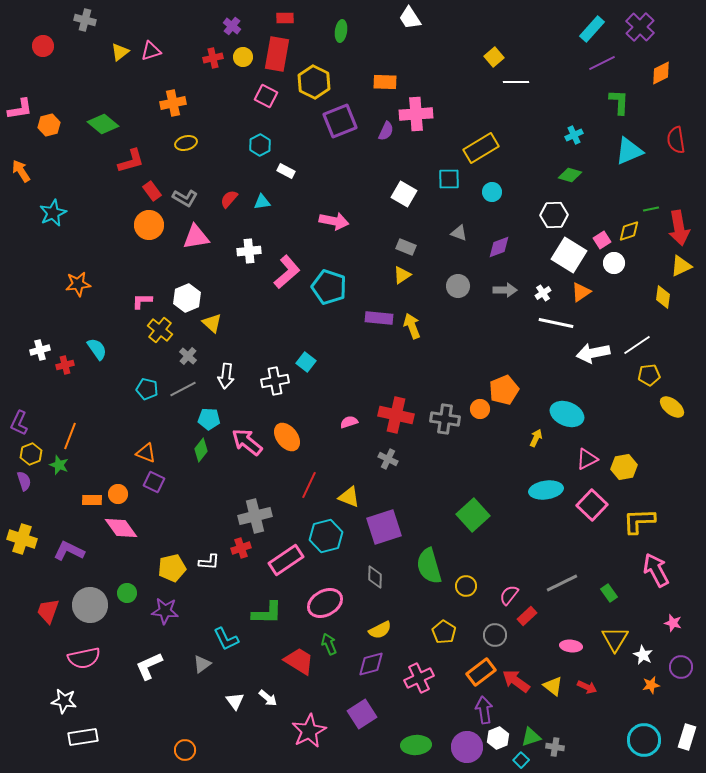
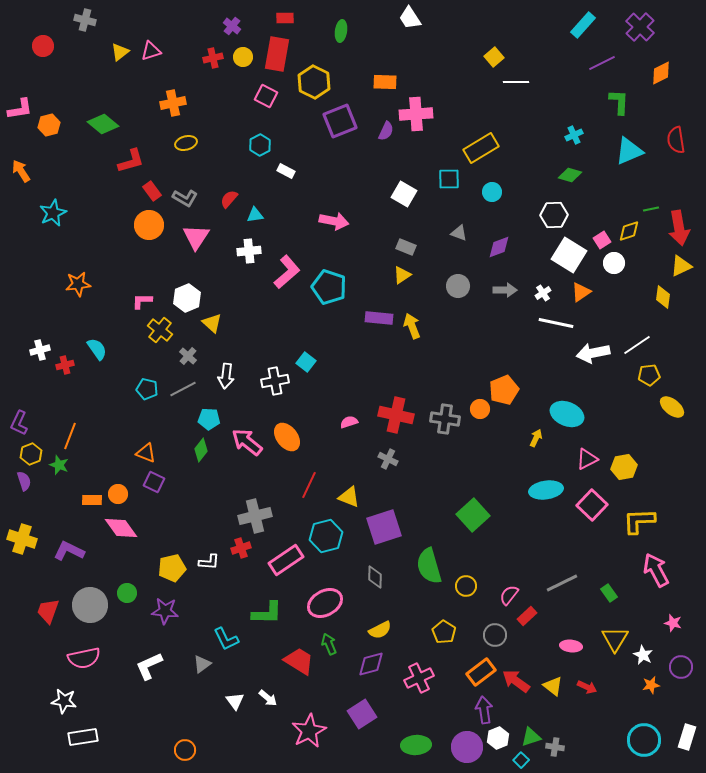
cyan rectangle at (592, 29): moved 9 px left, 4 px up
cyan triangle at (262, 202): moved 7 px left, 13 px down
pink triangle at (196, 237): rotated 48 degrees counterclockwise
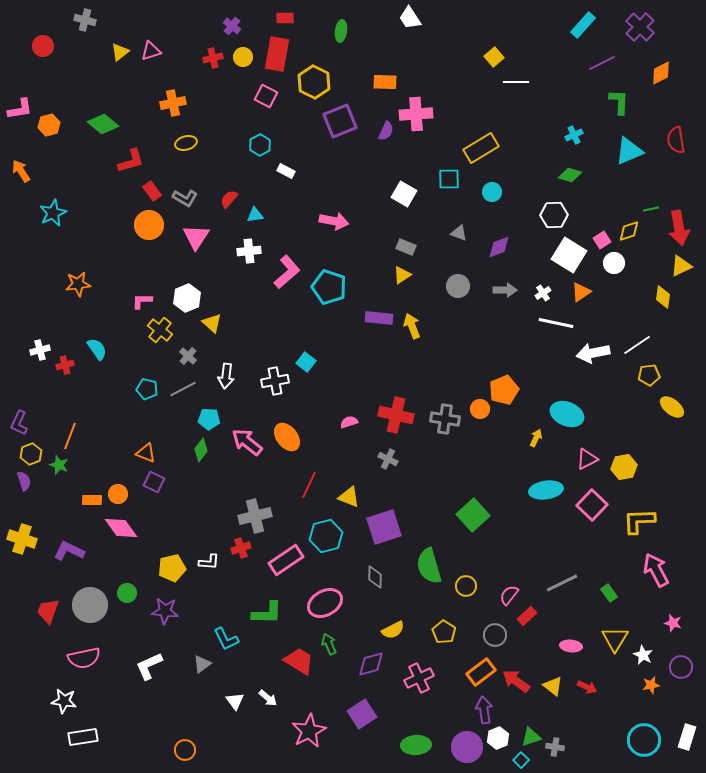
yellow semicircle at (380, 630): moved 13 px right
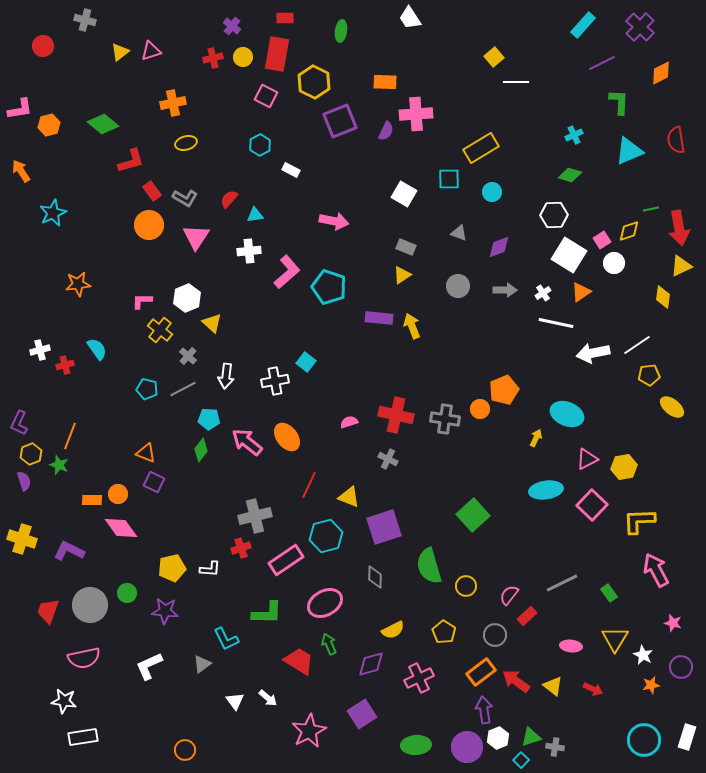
white rectangle at (286, 171): moved 5 px right, 1 px up
white L-shape at (209, 562): moved 1 px right, 7 px down
red arrow at (587, 687): moved 6 px right, 2 px down
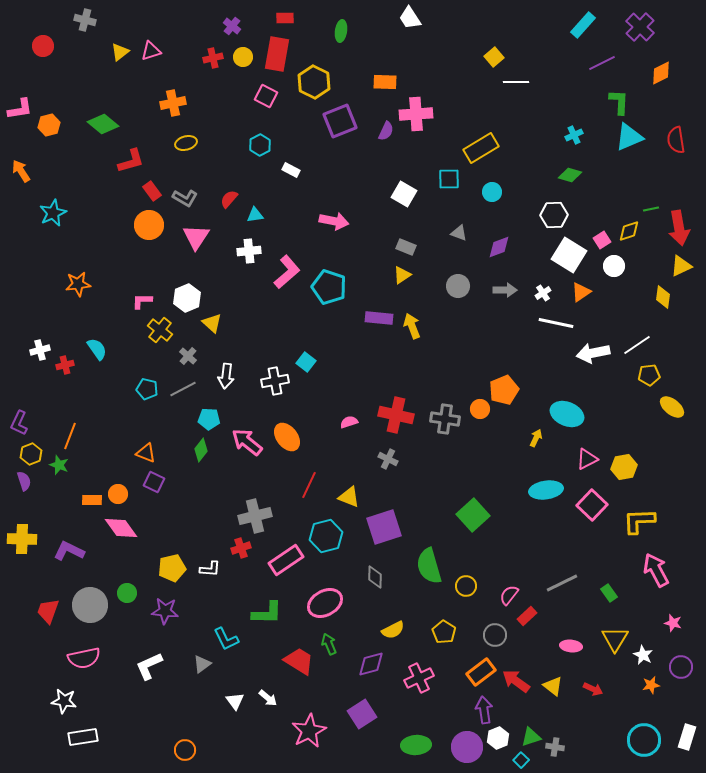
cyan triangle at (629, 151): moved 14 px up
white circle at (614, 263): moved 3 px down
yellow cross at (22, 539): rotated 16 degrees counterclockwise
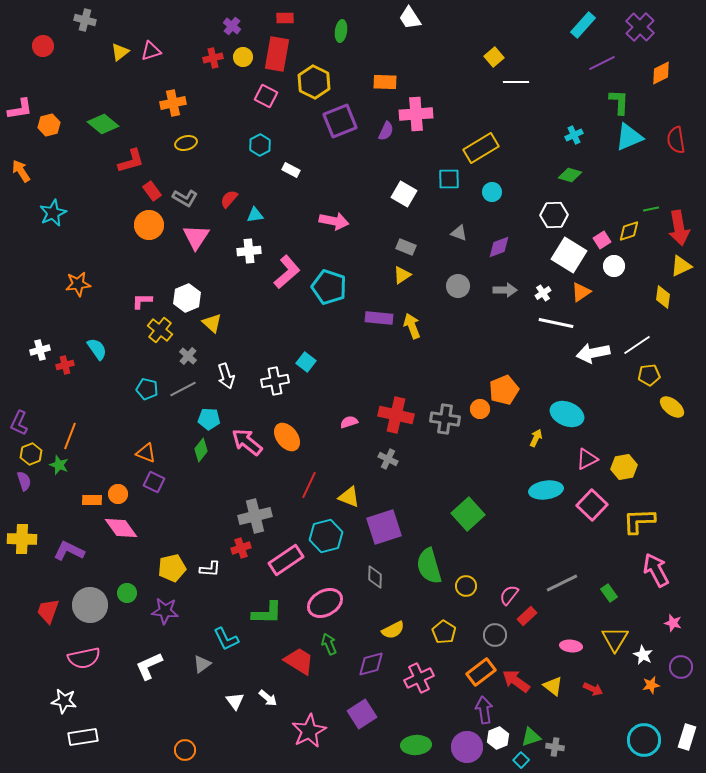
white arrow at (226, 376): rotated 25 degrees counterclockwise
green square at (473, 515): moved 5 px left, 1 px up
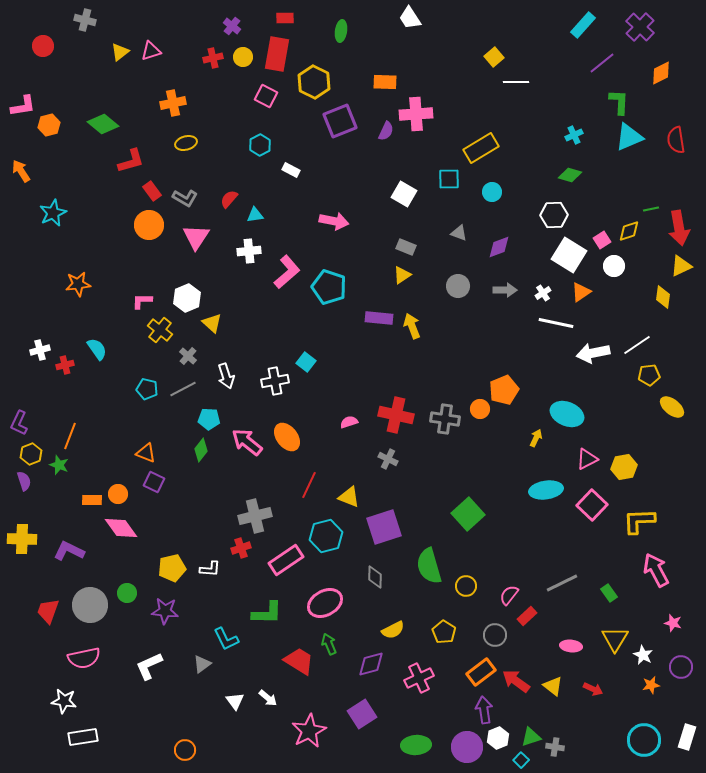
purple line at (602, 63): rotated 12 degrees counterclockwise
pink L-shape at (20, 109): moved 3 px right, 3 px up
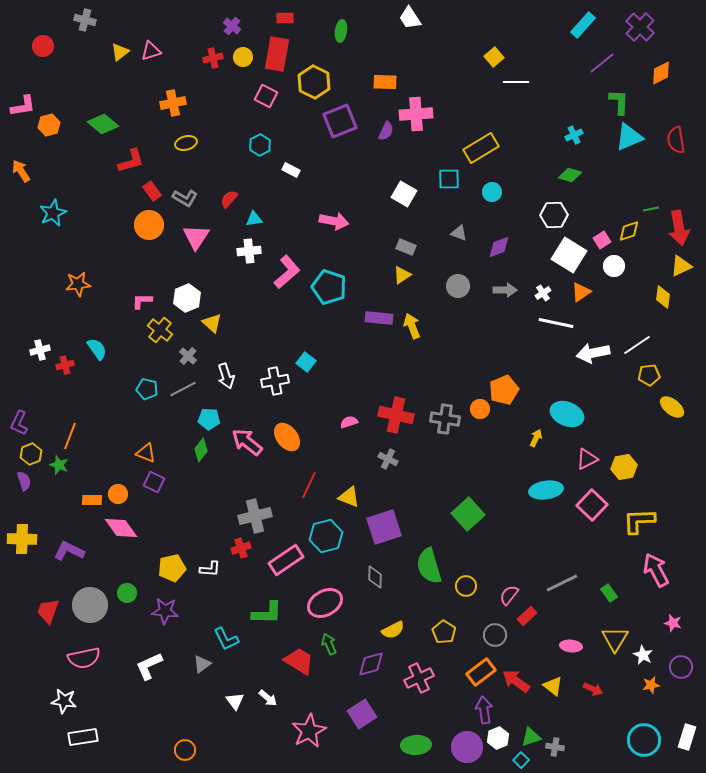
cyan triangle at (255, 215): moved 1 px left, 4 px down
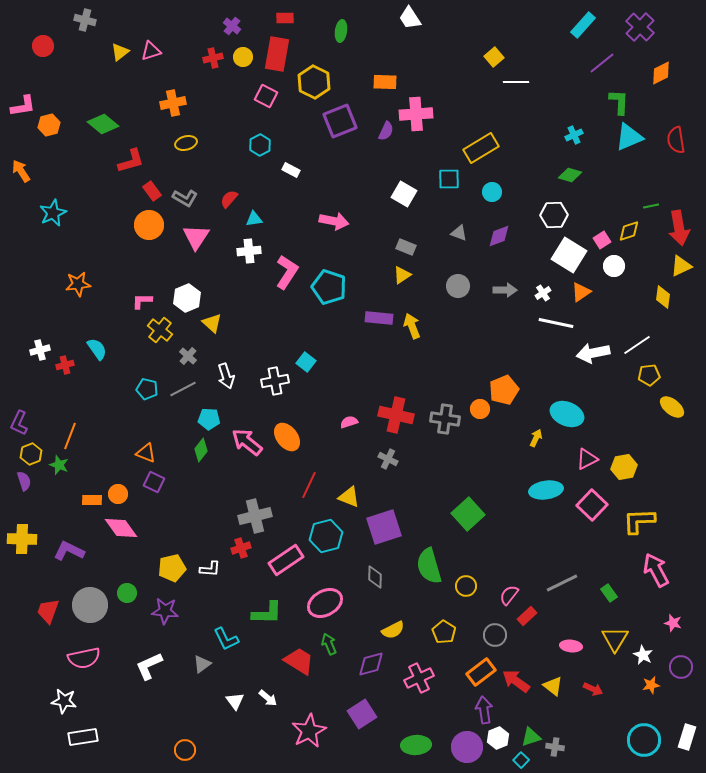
green line at (651, 209): moved 3 px up
purple diamond at (499, 247): moved 11 px up
pink L-shape at (287, 272): rotated 16 degrees counterclockwise
